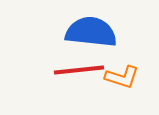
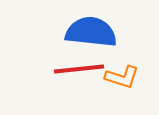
red line: moved 1 px up
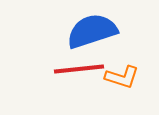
blue semicircle: moved 1 px right, 1 px up; rotated 24 degrees counterclockwise
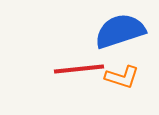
blue semicircle: moved 28 px right
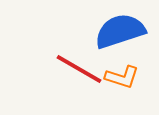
red line: rotated 36 degrees clockwise
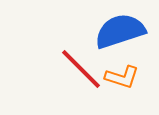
red line: moved 2 px right; rotated 15 degrees clockwise
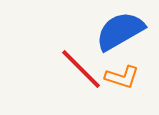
blue semicircle: rotated 12 degrees counterclockwise
